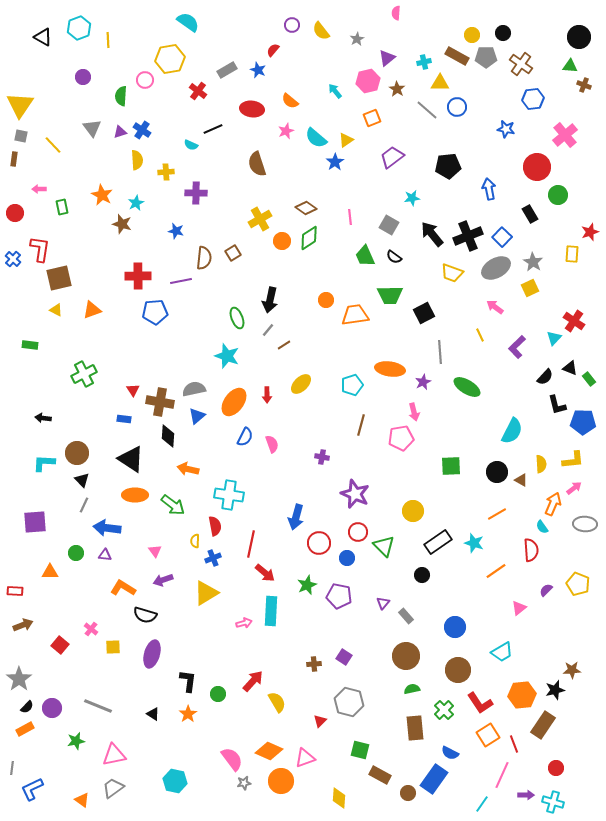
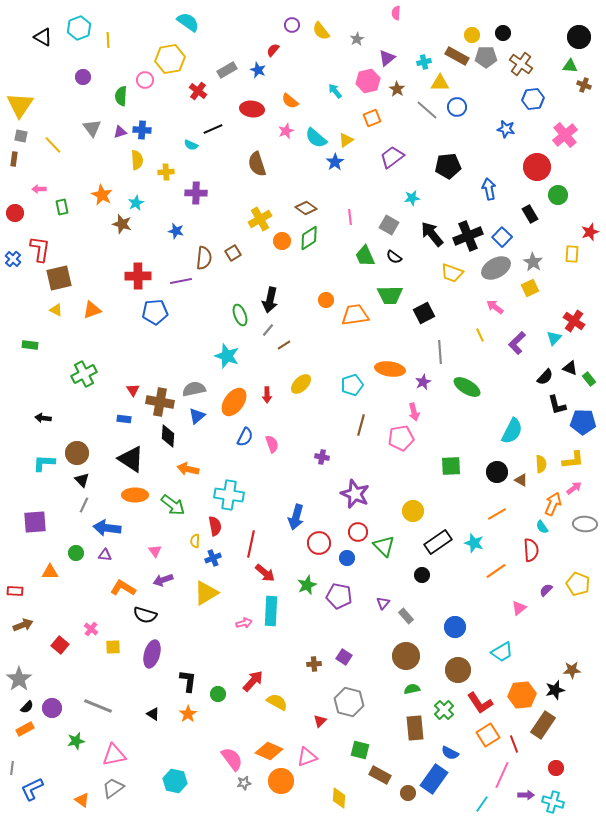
blue cross at (142, 130): rotated 30 degrees counterclockwise
green ellipse at (237, 318): moved 3 px right, 3 px up
purple L-shape at (517, 347): moved 4 px up
yellow semicircle at (277, 702): rotated 30 degrees counterclockwise
pink triangle at (305, 758): moved 2 px right, 1 px up
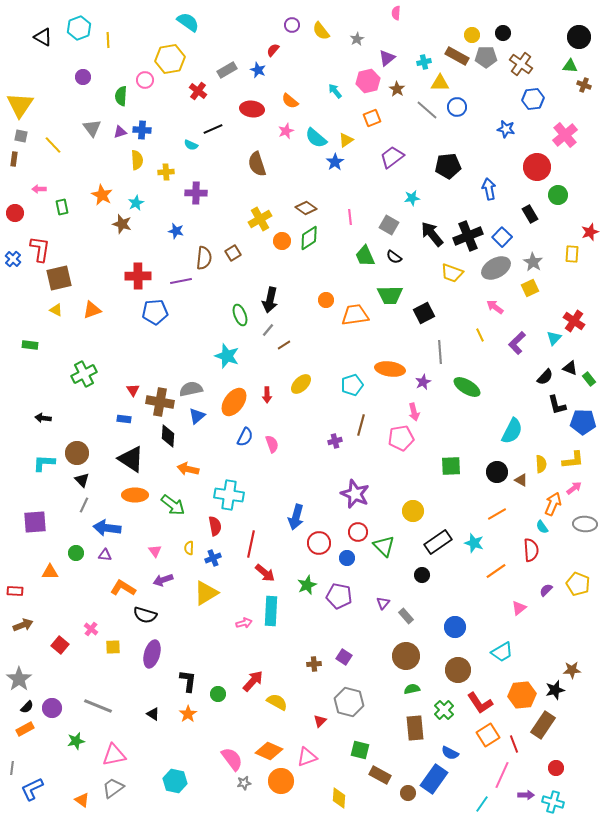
gray semicircle at (194, 389): moved 3 px left
purple cross at (322, 457): moved 13 px right, 16 px up; rotated 24 degrees counterclockwise
yellow semicircle at (195, 541): moved 6 px left, 7 px down
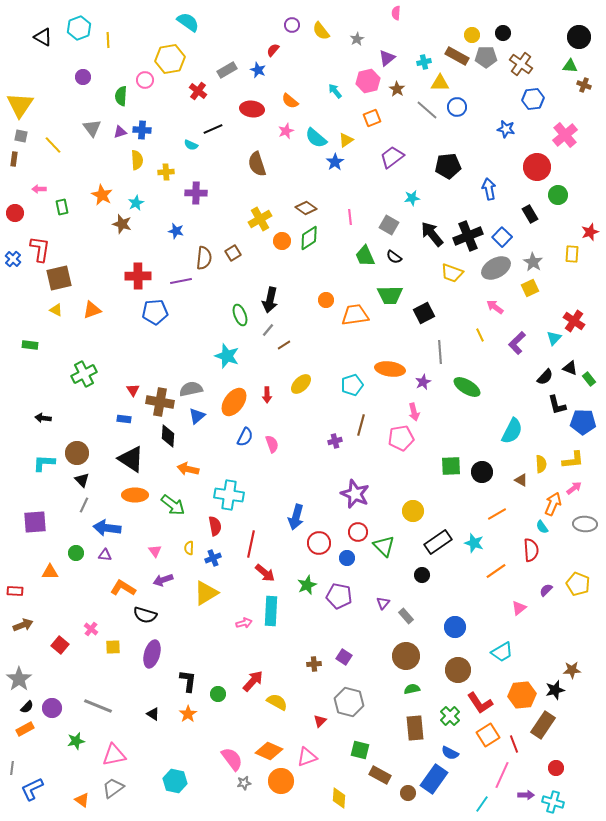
black circle at (497, 472): moved 15 px left
green cross at (444, 710): moved 6 px right, 6 px down
